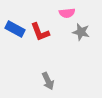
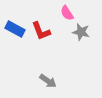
pink semicircle: rotated 63 degrees clockwise
red L-shape: moved 1 px right, 1 px up
gray arrow: rotated 30 degrees counterclockwise
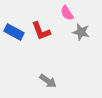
blue rectangle: moved 1 px left, 3 px down
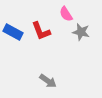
pink semicircle: moved 1 px left, 1 px down
blue rectangle: moved 1 px left
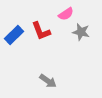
pink semicircle: rotated 91 degrees counterclockwise
blue rectangle: moved 1 px right, 3 px down; rotated 72 degrees counterclockwise
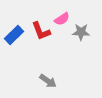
pink semicircle: moved 4 px left, 5 px down
gray star: rotated 12 degrees counterclockwise
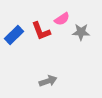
gray arrow: rotated 54 degrees counterclockwise
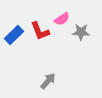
red L-shape: moved 1 px left
gray arrow: rotated 30 degrees counterclockwise
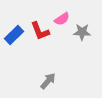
gray star: moved 1 px right
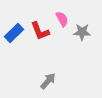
pink semicircle: rotated 84 degrees counterclockwise
blue rectangle: moved 2 px up
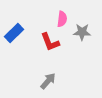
pink semicircle: rotated 35 degrees clockwise
red L-shape: moved 10 px right, 11 px down
